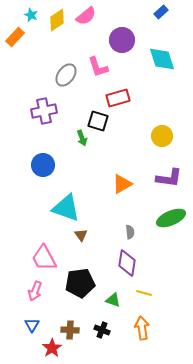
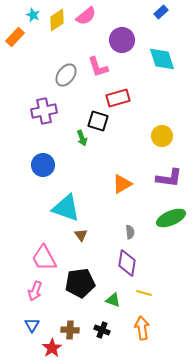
cyan star: moved 2 px right
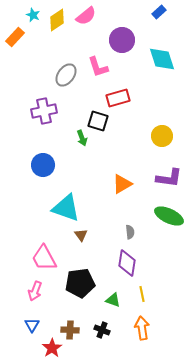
blue rectangle: moved 2 px left
green ellipse: moved 2 px left, 2 px up; rotated 48 degrees clockwise
yellow line: moved 2 px left, 1 px down; rotated 63 degrees clockwise
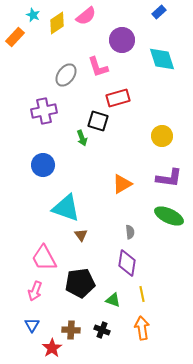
yellow diamond: moved 3 px down
brown cross: moved 1 px right
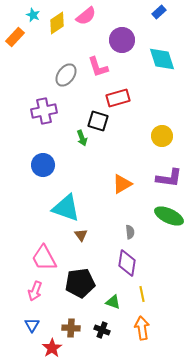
green triangle: moved 2 px down
brown cross: moved 2 px up
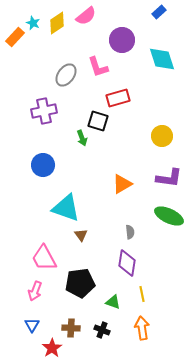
cyan star: moved 8 px down
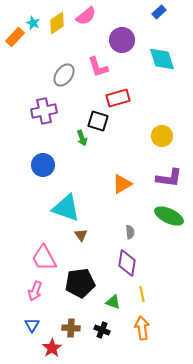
gray ellipse: moved 2 px left
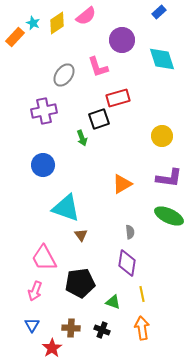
black square: moved 1 px right, 2 px up; rotated 35 degrees counterclockwise
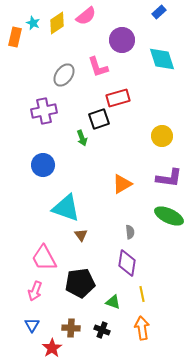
orange rectangle: rotated 30 degrees counterclockwise
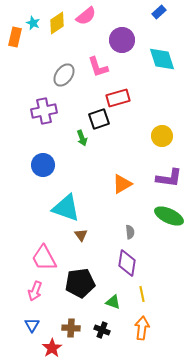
orange arrow: rotated 15 degrees clockwise
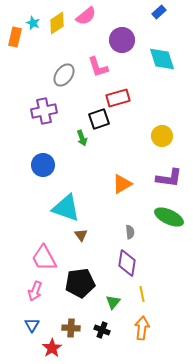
green ellipse: moved 1 px down
green triangle: rotated 49 degrees clockwise
